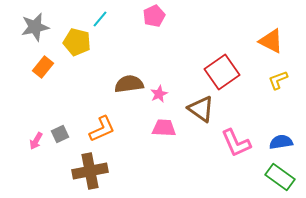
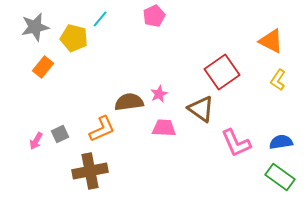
yellow pentagon: moved 3 px left, 4 px up
yellow L-shape: rotated 35 degrees counterclockwise
brown semicircle: moved 18 px down
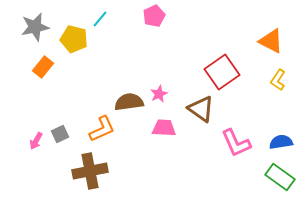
yellow pentagon: moved 1 px down
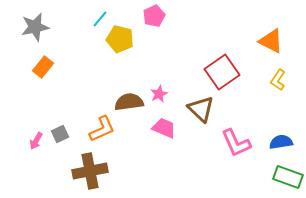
yellow pentagon: moved 46 px right
brown triangle: rotated 8 degrees clockwise
pink trapezoid: rotated 20 degrees clockwise
green rectangle: moved 8 px right; rotated 16 degrees counterclockwise
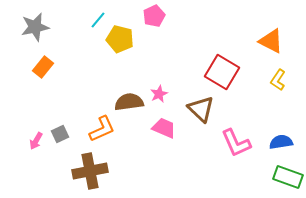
cyan line: moved 2 px left, 1 px down
red square: rotated 24 degrees counterclockwise
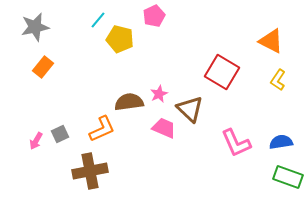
brown triangle: moved 11 px left
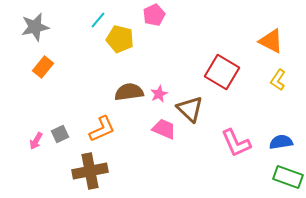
pink pentagon: moved 1 px up
brown semicircle: moved 10 px up
pink trapezoid: moved 1 px down
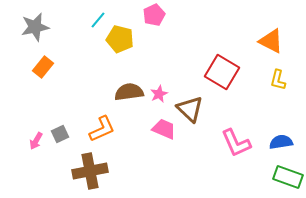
yellow L-shape: rotated 20 degrees counterclockwise
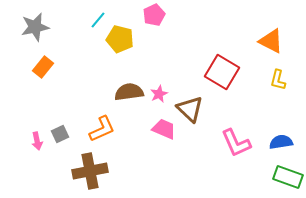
pink arrow: moved 1 px right; rotated 42 degrees counterclockwise
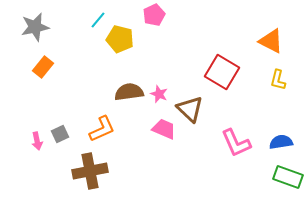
pink star: rotated 24 degrees counterclockwise
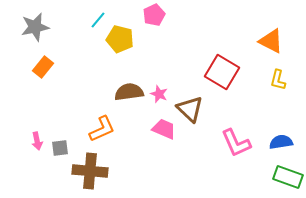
gray square: moved 14 px down; rotated 18 degrees clockwise
brown cross: rotated 16 degrees clockwise
